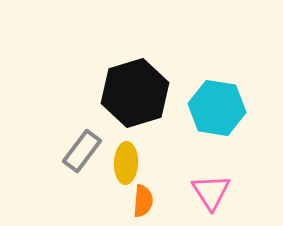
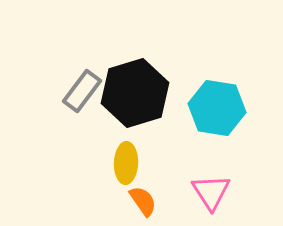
gray rectangle: moved 60 px up
orange semicircle: rotated 40 degrees counterclockwise
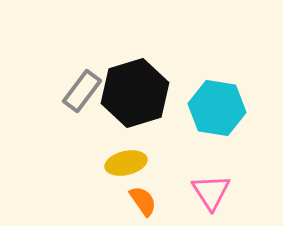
yellow ellipse: rotated 75 degrees clockwise
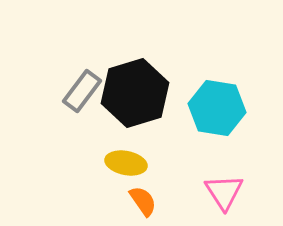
yellow ellipse: rotated 24 degrees clockwise
pink triangle: moved 13 px right
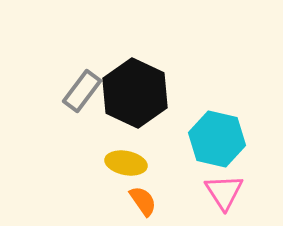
black hexagon: rotated 18 degrees counterclockwise
cyan hexagon: moved 31 px down; rotated 4 degrees clockwise
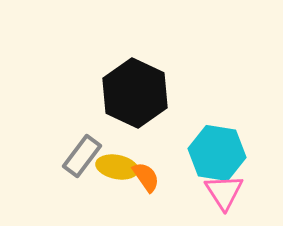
gray rectangle: moved 65 px down
cyan hexagon: moved 14 px down; rotated 4 degrees counterclockwise
yellow ellipse: moved 9 px left, 4 px down
orange semicircle: moved 3 px right, 24 px up
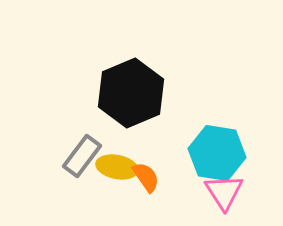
black hexagon: moved 4 px left; rotated 12 degrees clockwise
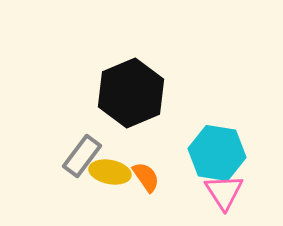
yellow ellipse: moved 7 px left, 5 px down
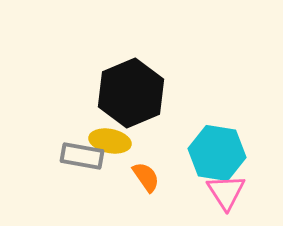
gray rectangle: rotated 63 degrees clockwise
yellow ellipse: moved 31 px up
pink triangle: moved 2 px right
